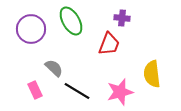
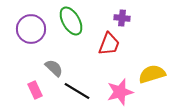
yellow semicircle: rotated 80 degrees clockwise
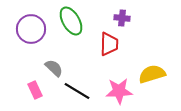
red trapezoid: rotated 20 degrees counterclockwise
pink star: moved 1 px left, 1 px up; rotated 12 degrees clockwise
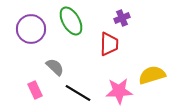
purple cross: rotated 28 degrees counterclockwise
gray semicircle: moved 1 px right, 1 px up
yellow semicircle: moved 1 px down
black line: moved 1 px right, 2 px down
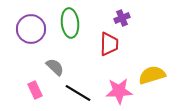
green ellipse: moved 1 px left, 2 px down; rotated 24 degrees clockwise
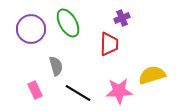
green ellipse: moved 2 px left; rotated 24 degrees counterclockwise
gray semicircle: moved 1 px right, 1 px up; rotated 30 degrees clockwise
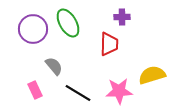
purple cross: moved 1 px up; rotated 21 degrees clockwise
purple circle: moved 2 px right
gray semicircle: moved 2 px left; rotated 24 degrees counterclockwise
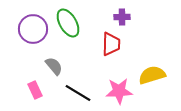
red trapezoid: moved 2 px right
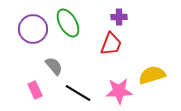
purple cross: moved 3 px left
red trapezoid: rotated 20 degrees clockwise
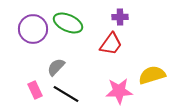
purple cross: moved 1 px right
green ellipse: rotated 36 degrees counterclockwise
red trapezoid: rotated 15 degrees clockwise
gray semicircle: moved 2 px right, 1 px down; rotated 96 degrees counterclockwise
black line: moved 12 px left, 1 px down
